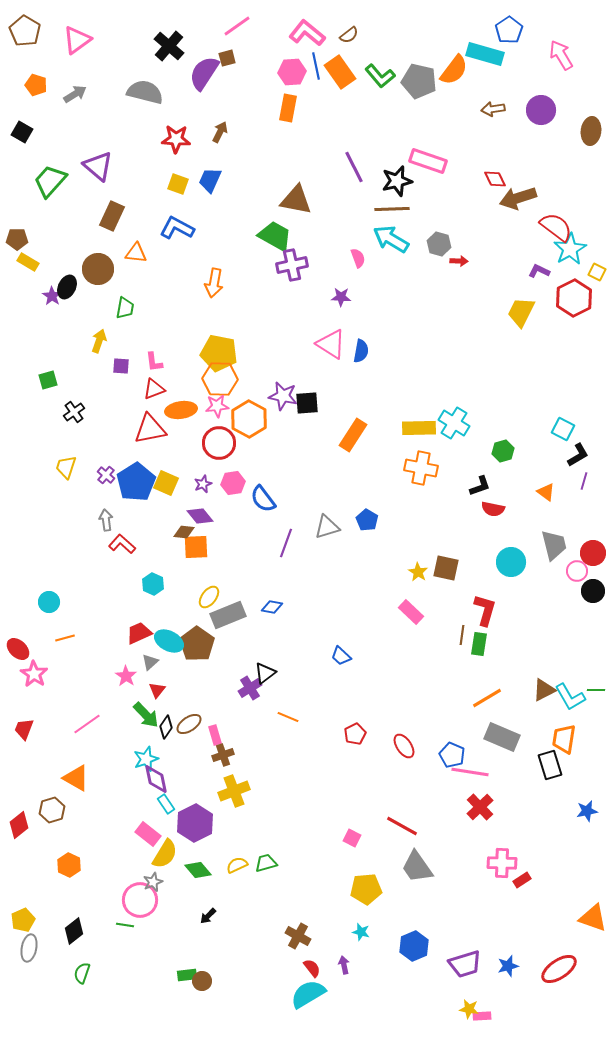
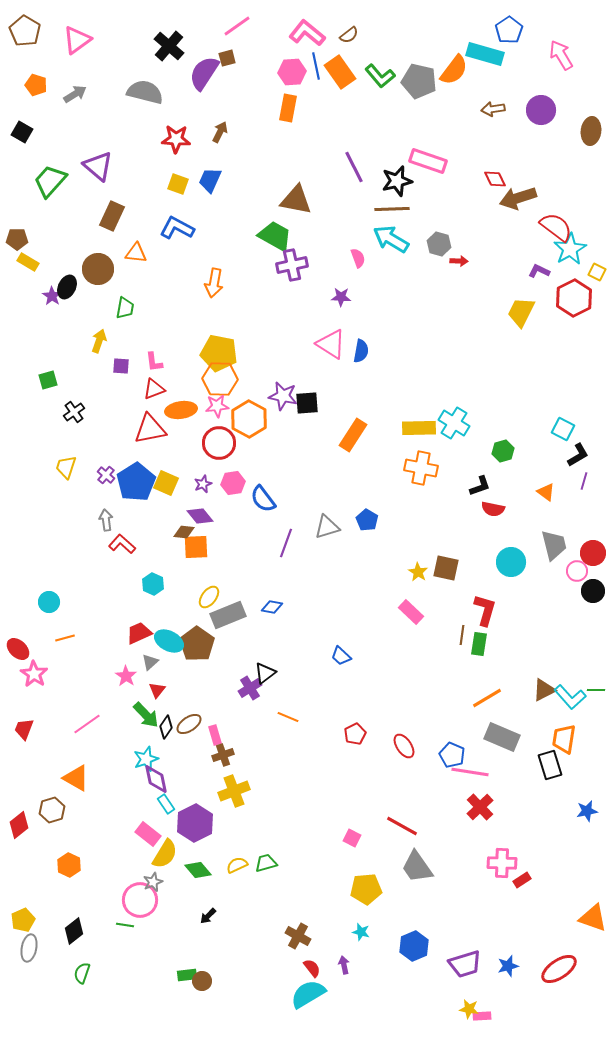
cyan L-shape at (570, 697): rotated 12 degrees counterclockwise
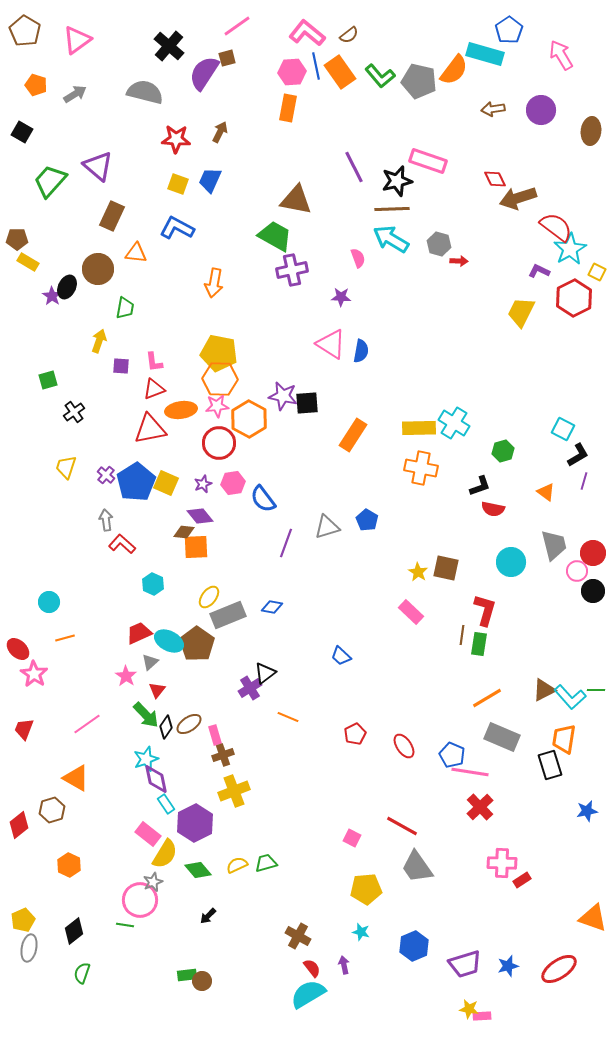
purple cross at (292, 265): moved 5 px down
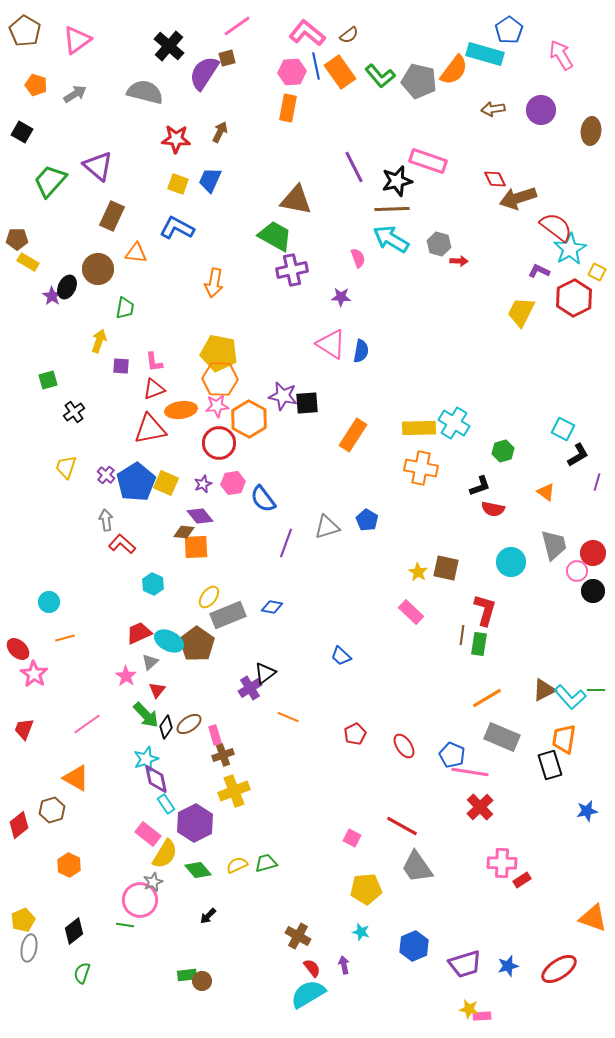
purple line at (584, 481): moved 13 px right, 1 px down
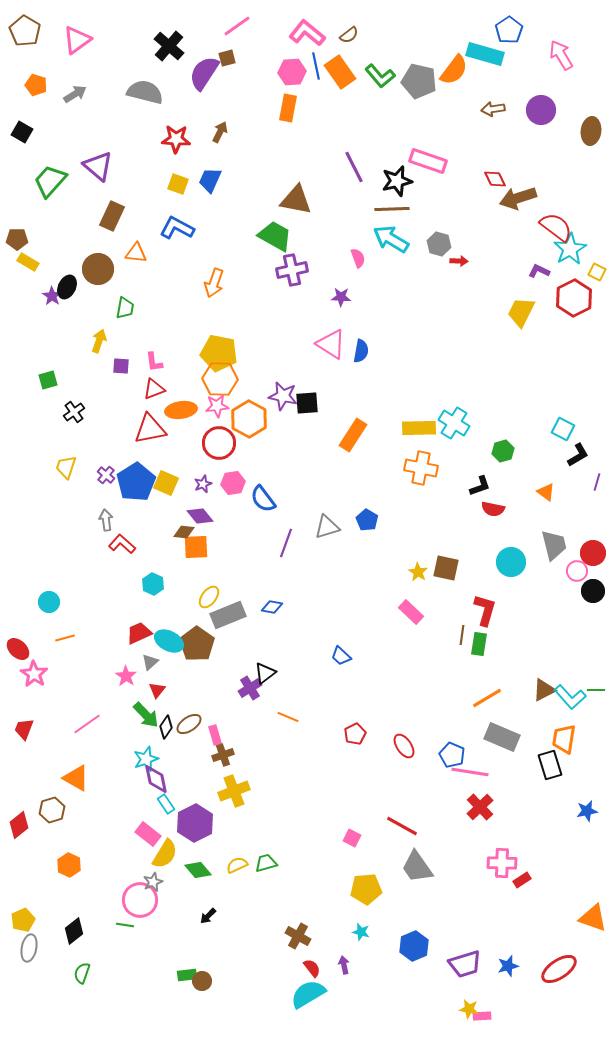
orange arrow at (214, 283): rotated 8 degrees clockwise
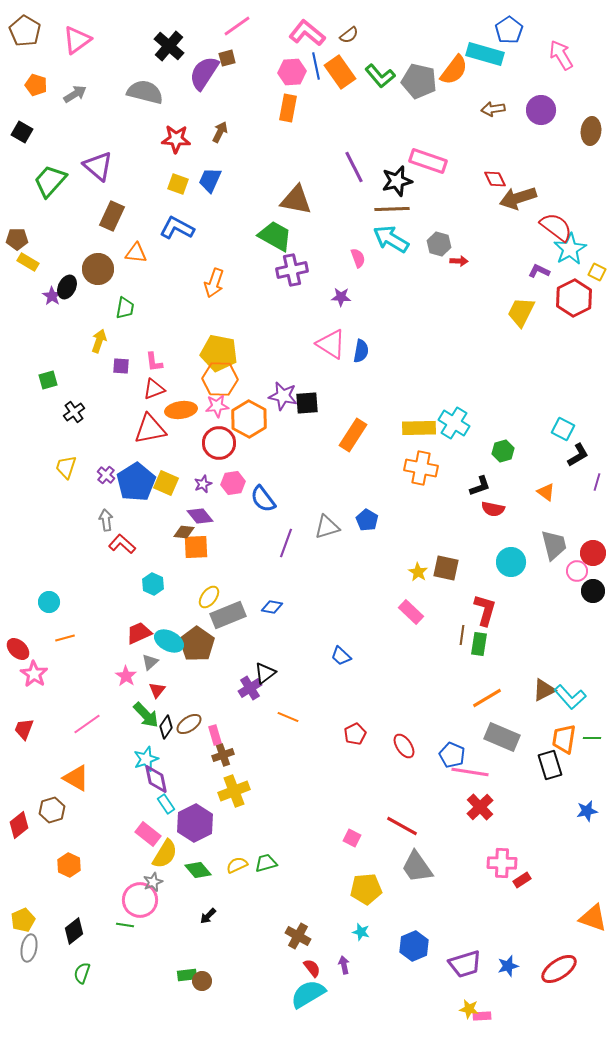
green line at (596, 690): moved 4 px left, 48 px down
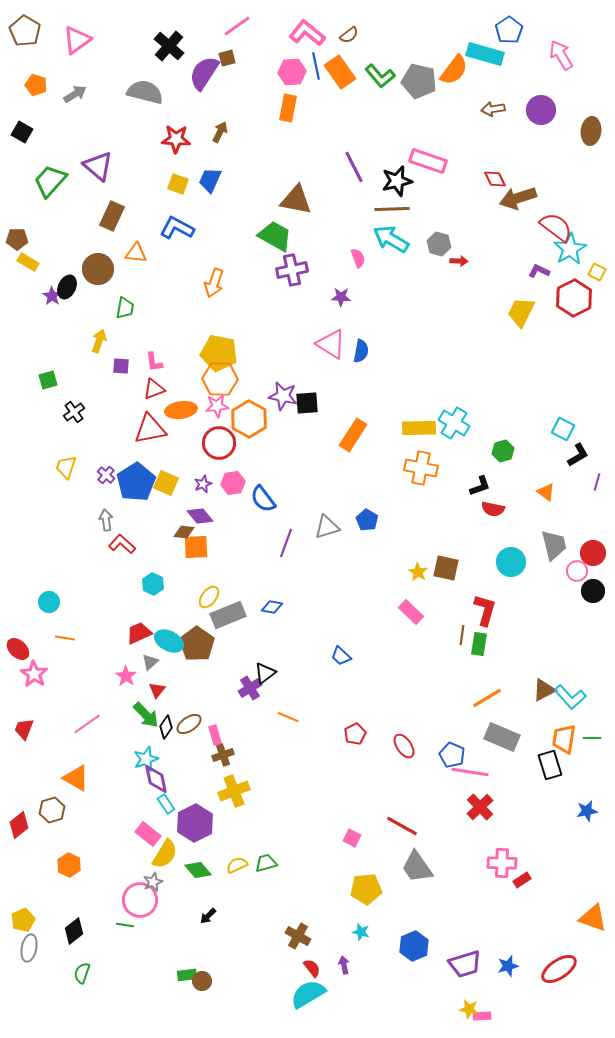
orange line at (65, 638): rotated 24 degrees clockwise
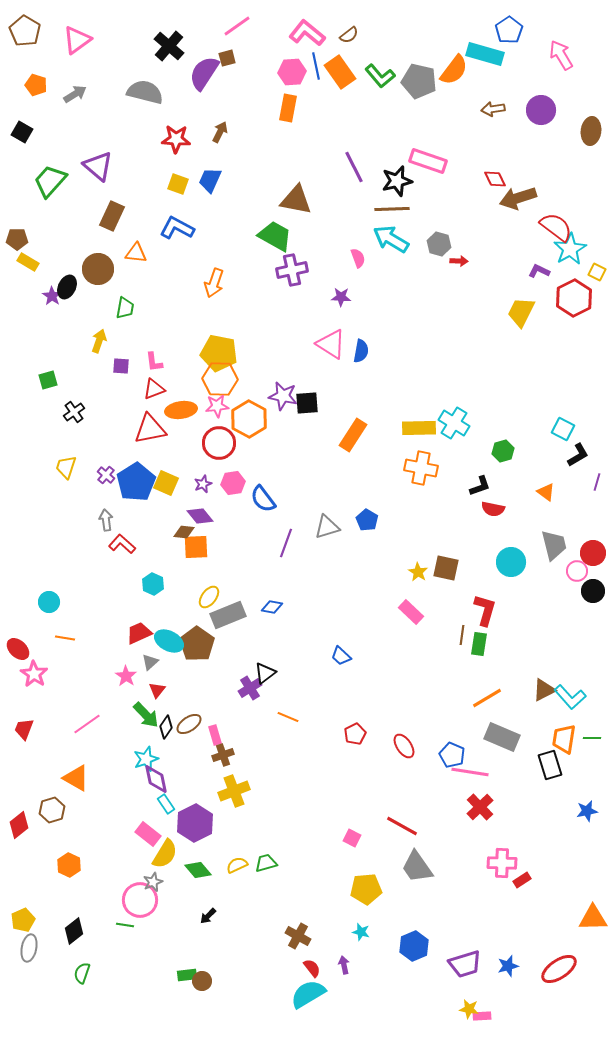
orange triangle at (593, 918): rotated 20 degrees counterclockwise
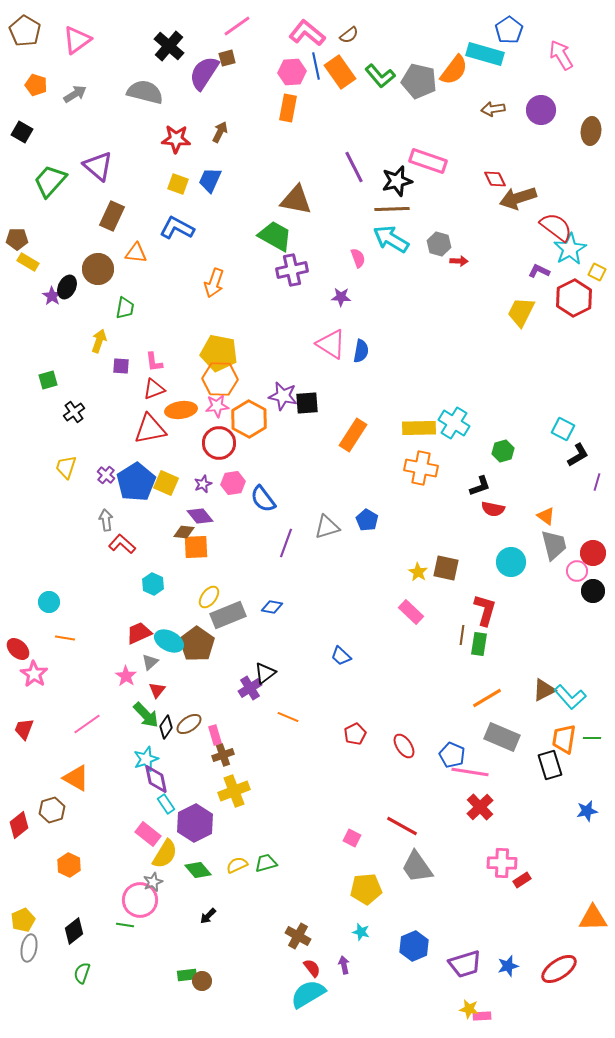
orange triangle at (546, 492): moved 24 px down
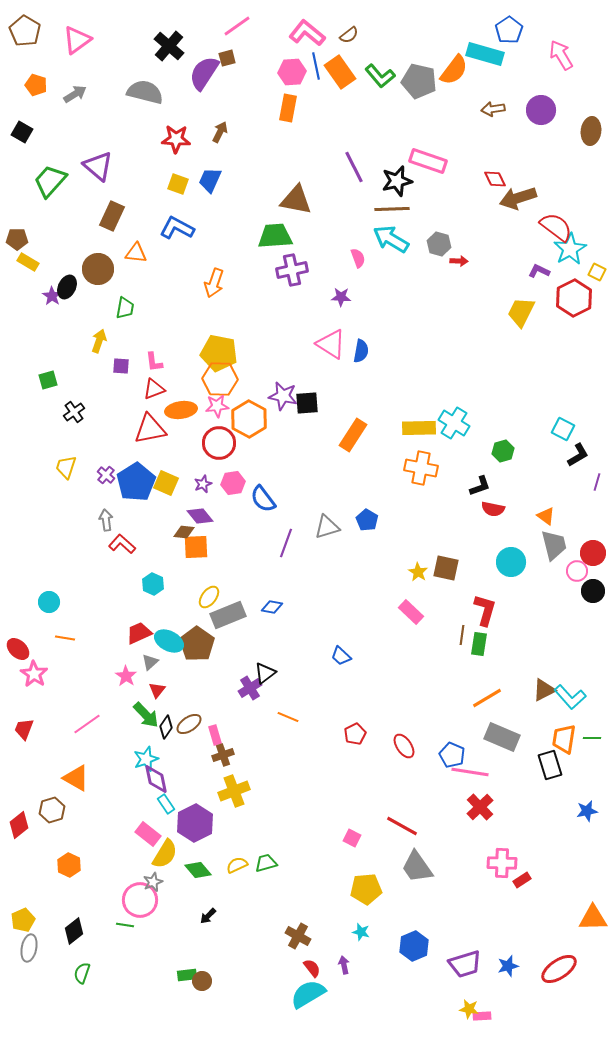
green trapezoid at (275, 236): rotated 33 degrees counterclockwise
